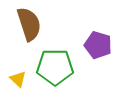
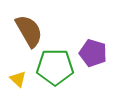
brown semicircle: moved 7 px down; rotated 12 degrees counterclockwise
purple pentagon: moved 5 px left, 8 px down
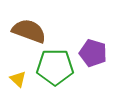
brown semicircle: rotated 40 degrees counterclockwise
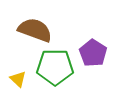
brown semicircle: moved 6 px right, 1 px up
purple pentagon: rotated 16 degrees clockwise
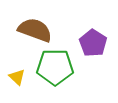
purple pentagon: moved 10 px up
yellow triangle: moved 1 px left, 2 px up
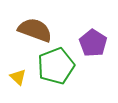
green pentagon: moved 1 px right, 1 px up; rotated 21 degrees counterclockwise
yellow triangle: moved 1 px right
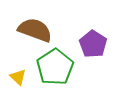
purple pentagon: moved 1 px down
green pentagon: moved 1 px left, 1 px down; rotated 12 degrees counterclockwise
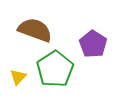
green pentagon: moved 2 px down
yellow triangle: rotated 30 degrees clockwise
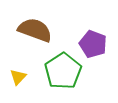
purple pentagon: rotated 12 degrees counterclockwise
green pentagon: moved 8 px right, 2 px down
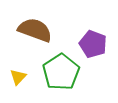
green pentagon: moved 2 px left, 1 px down
